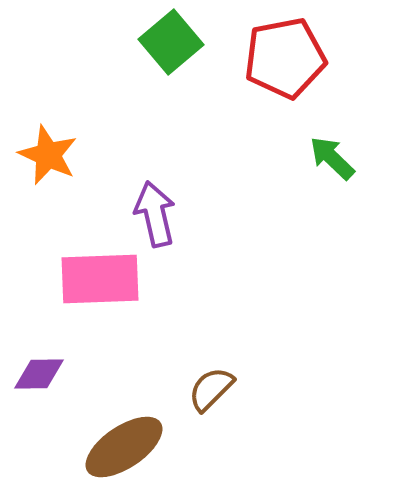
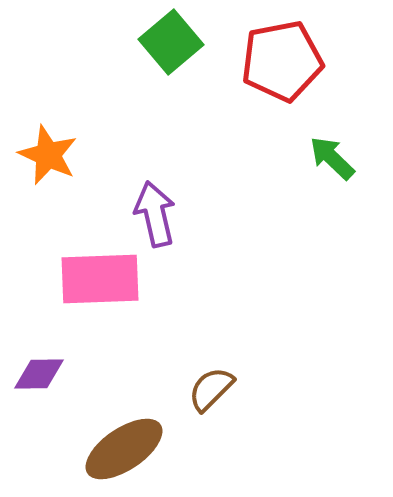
red pentagon: moved 3 px left, 3 px down
brown ellipse: moved 2 px down
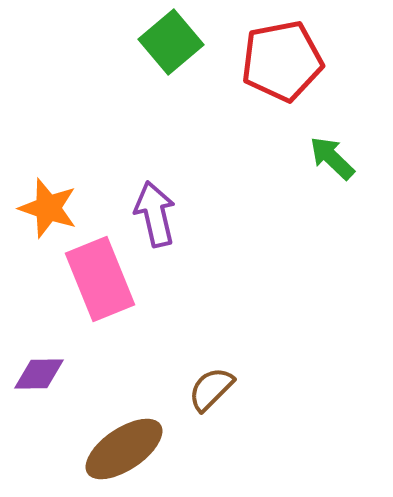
orange star: moved 53 px down; rotated 6 degrees counterclockwise
pink rectangle: rotated 70 degrees clockwise
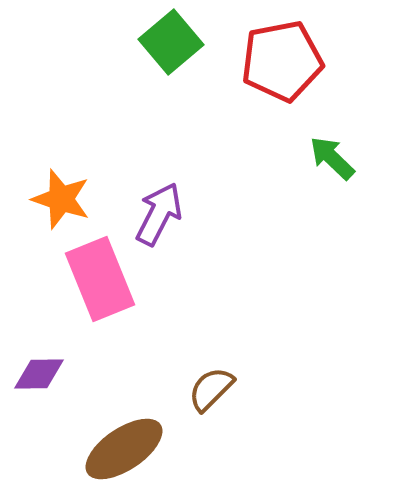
orange star: moved 13 px right, 9 px up
purple arrow: moved 4 px right; rotated 40 degrees clockwise
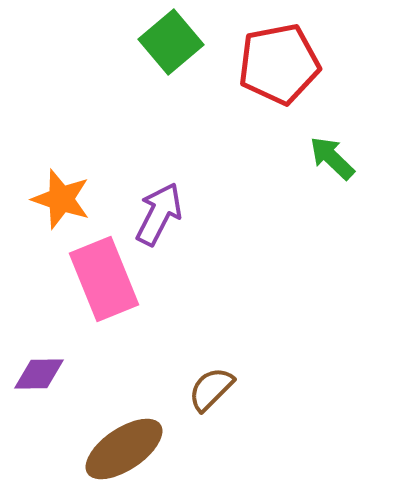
red pentagon: moved 3 px left, 3 px down
pink rectangle: moved 4 px right
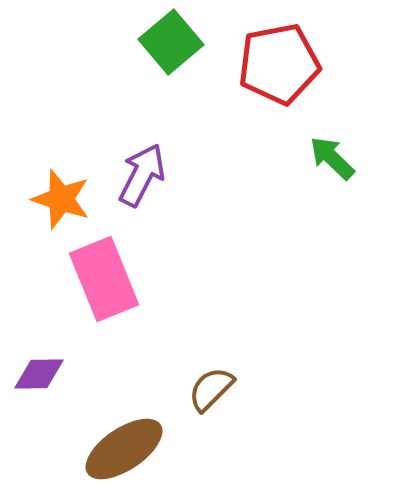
purple arrow: moved 17 px left, 39 px up
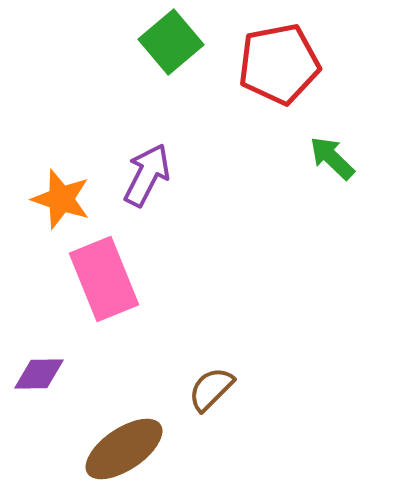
purple arrow: moved 5 px right
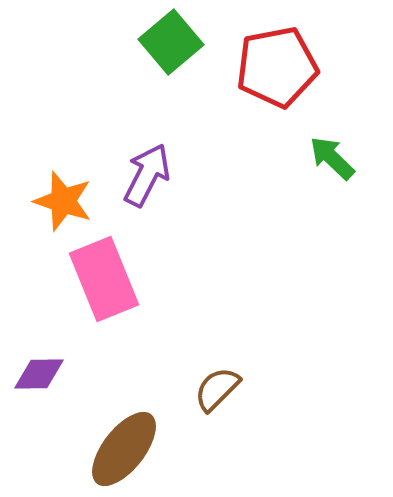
red pentagon: moved 2 px left, 3 px down
orange star: moved 2 px right, 2 px down
brown semicircle: moved 6 px right
brown ellipse: rotated 18 degrees counterclockwise
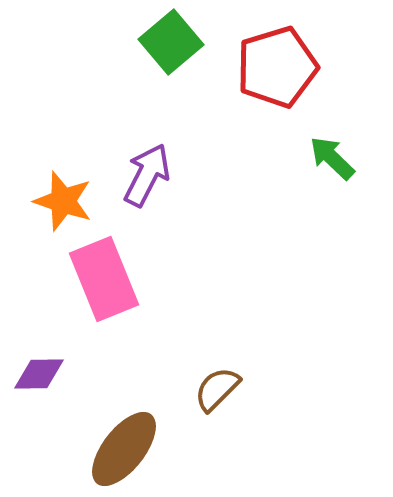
red pentagon: rotated 6 degrees counterclockwise
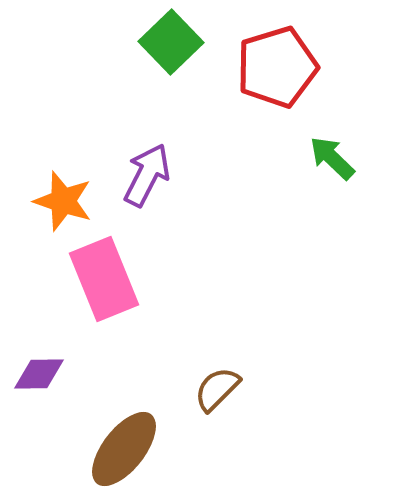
green square: rotated 4 degrees counterclockwise
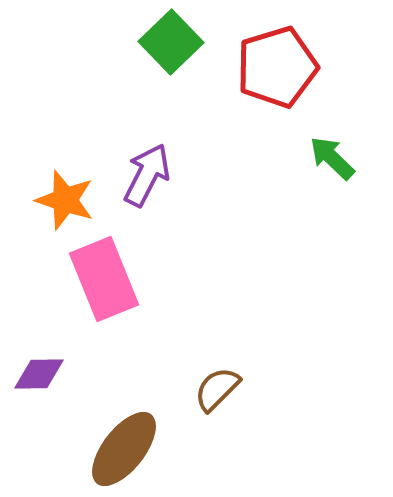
orange star: moved 2 px right, 1 px up
